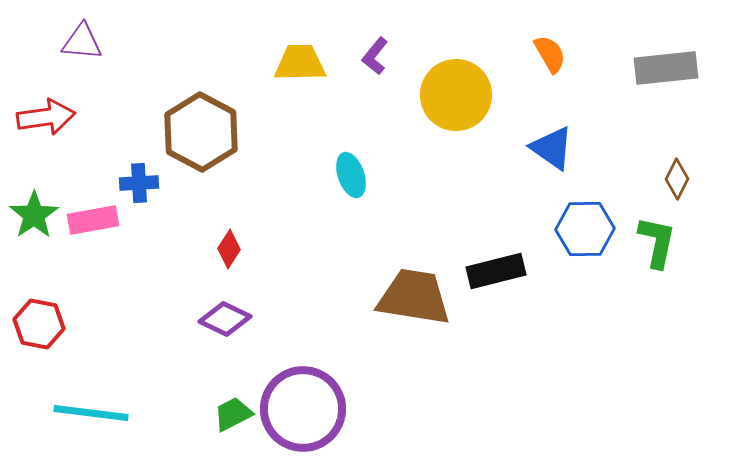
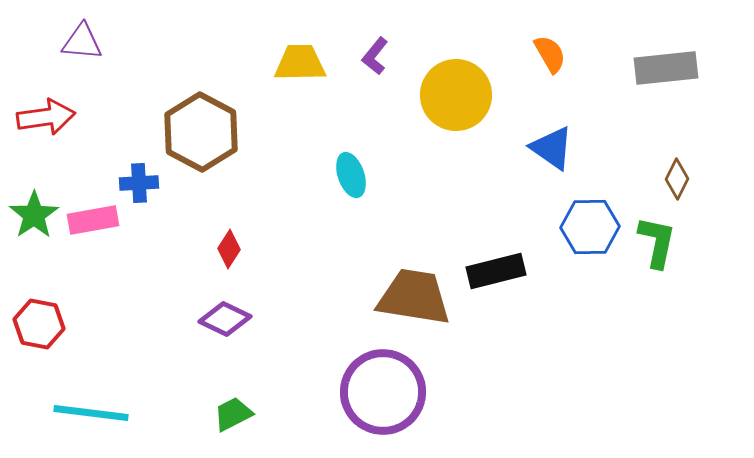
blue hexagon: moved 5 px right, 2 px up
purple circle: moved 80 px right, 17 px up
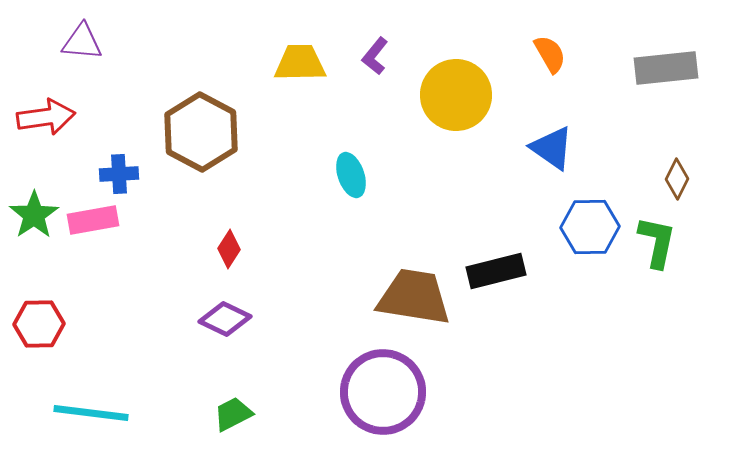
blue cross: moved 20 px left, 9 px up
red hexagon: rotated 12 degrees counterclockwise
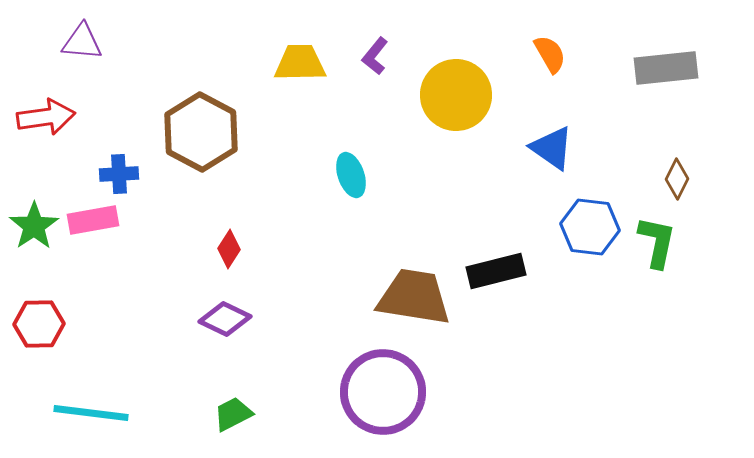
green star: moved 11 px down
blue hexagon: rotated 8 degrees clockwise
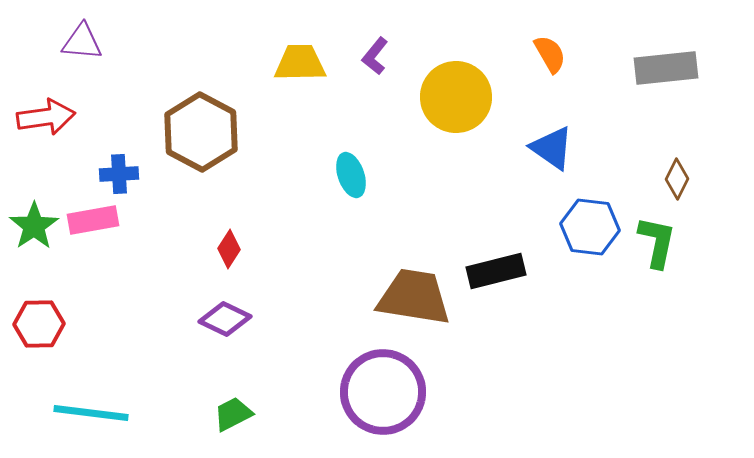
yellow circle: moved 2 px down
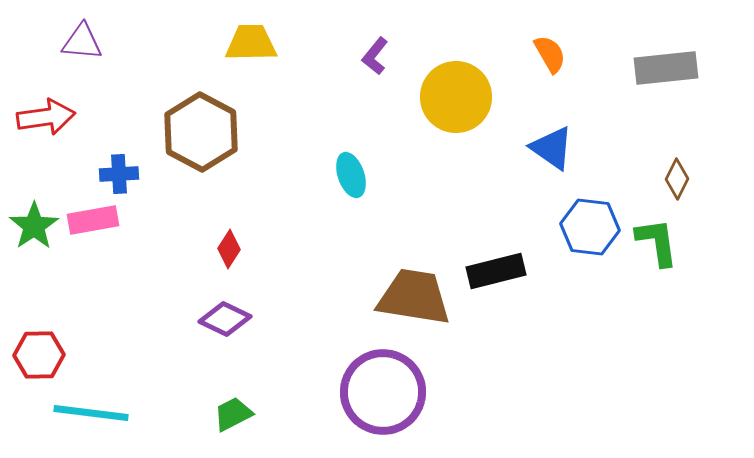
yellow trapezoid: moved 49 px left, 20 px up
green L-shape: rotated 20 degrees counterclockwise
red hexagon: moved 31 px down
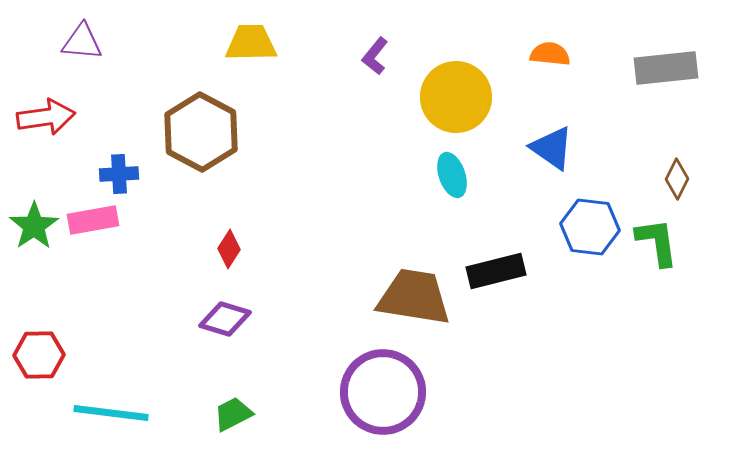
orange semicircle: rotated 54 degrees counterclockwise
cyan ellipse: moved 101 px right
purple diamond: rotated 9 degrees counterclockwise
cyan line: moved 20 px right
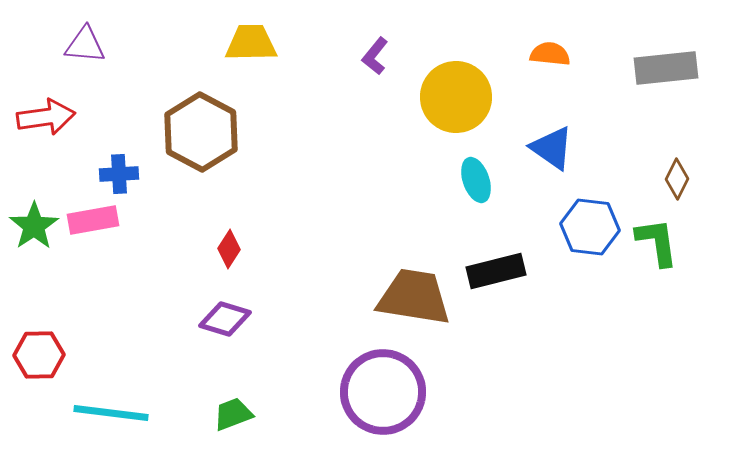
purple triangle: moved 3 px right, 3 px down
cyan ellipse: moved 24 px right, 5 px down
green trapezoid: rotated 6 degrees clockwise
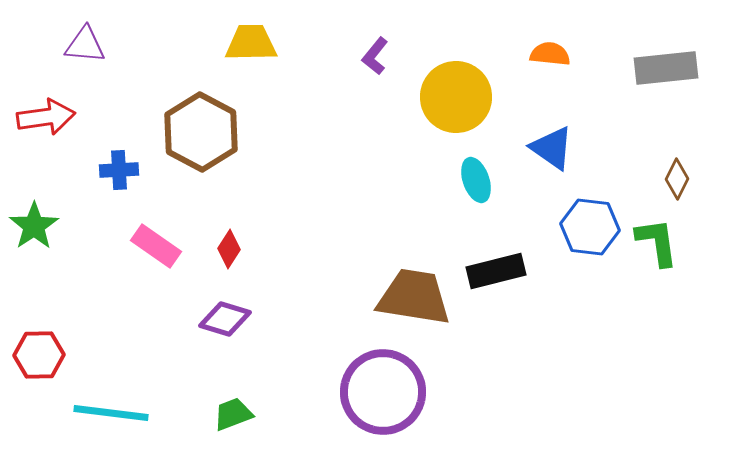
blue cross: moved 4 px up
pink rectangle: moved 63 px right, 26 px down; rotated 45 degrees clockwise
